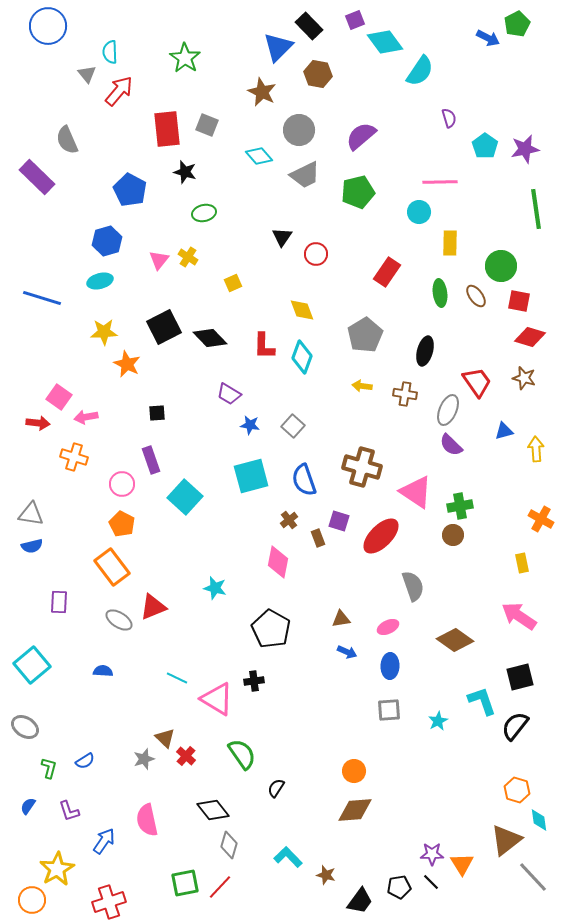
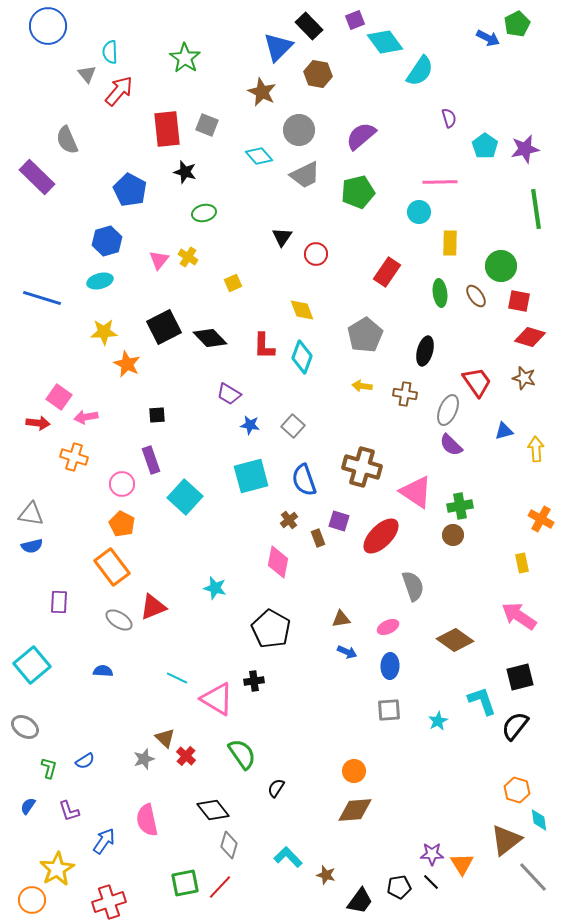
black square at (157, 413): moved 2 px down
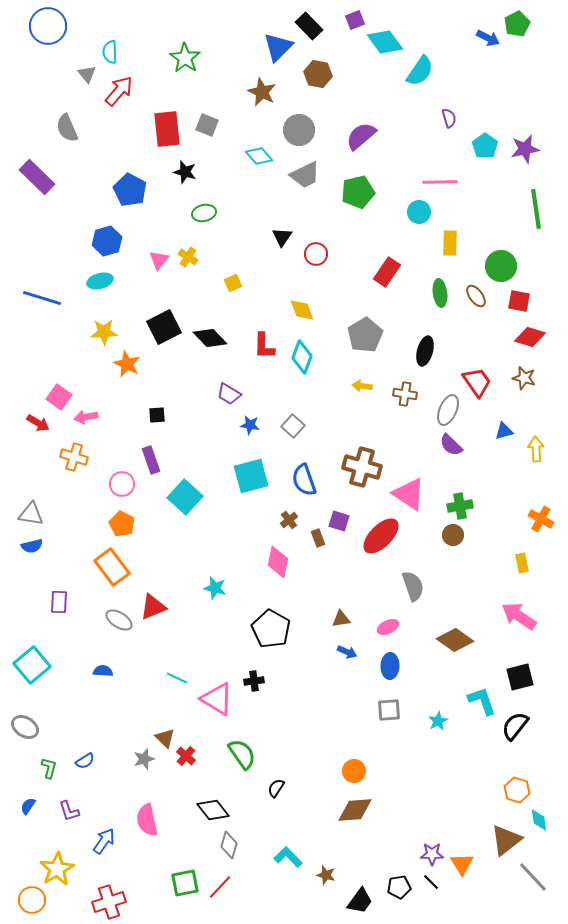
gray semicircle at (67, 140): moved 12 px up
red arrow at (38, 423): rotated 25 degrees clockwise
pink triangle at (416, 492): moved 7 px left, 2 px down
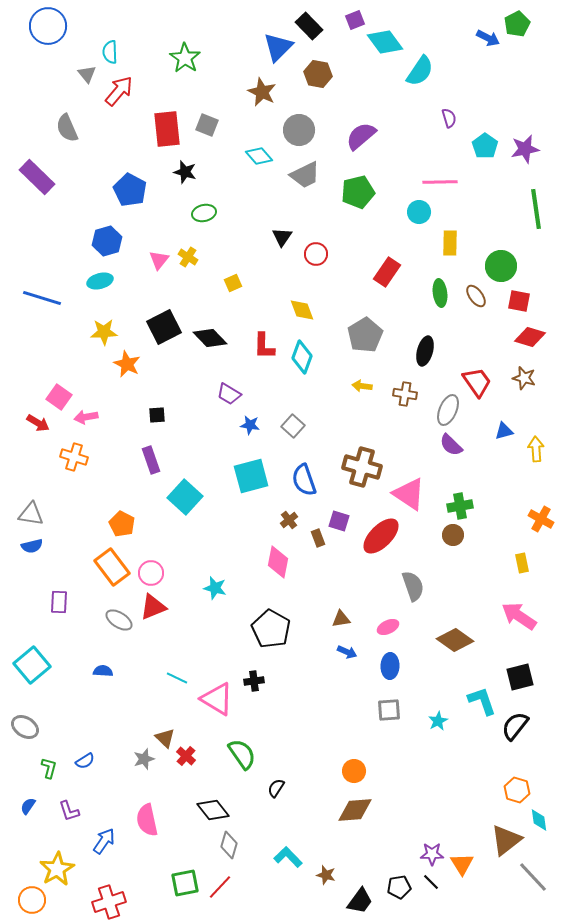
pink circle at (122, 484): moved 29 px right, 89 px down
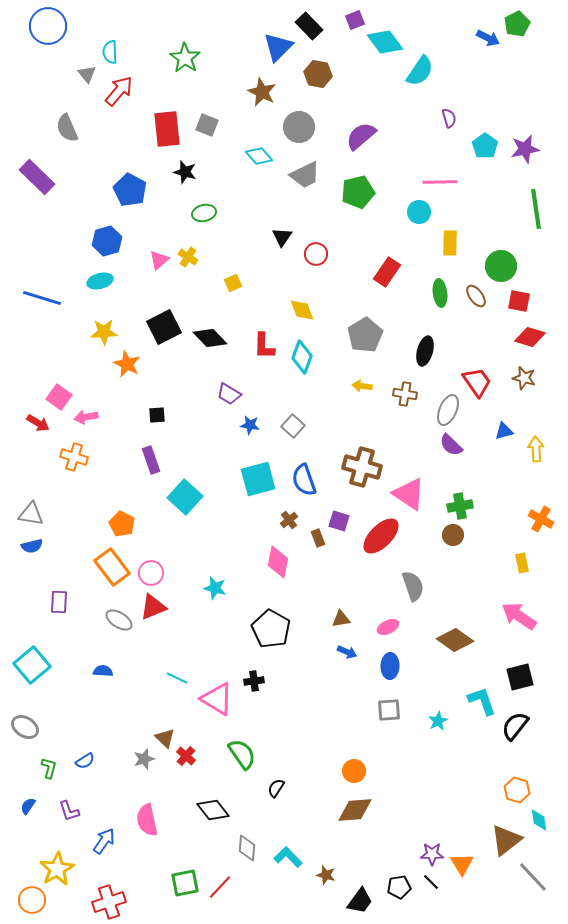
gray circle at (299, 130): moved 3 px up
pink triangle at (159, 260): rotated 10 degrees clockwise
cyan square at (251, 476): moved 7 px right, 3 px down
gray diamond at (229, 845): moved 18 px right, 3 px down; rotated 12 degrees counterclockwise
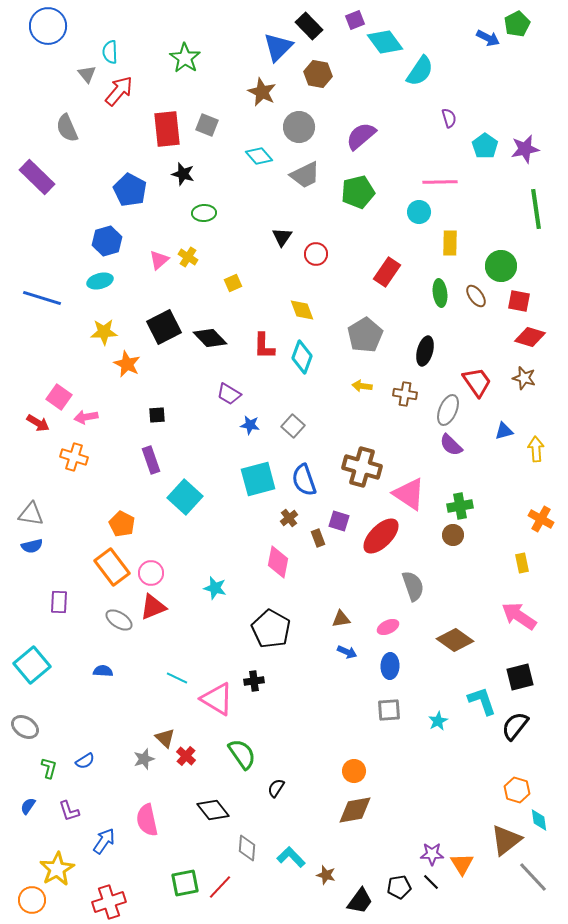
black star at (185, 172): moved 2 px left, 2 px down
green ellipse at (204, 213): rotated 10 degrees clockwise
brown cross at (289, 520): moved 2 px up
brown diamond at (355, 810): rotated 6 degrees counterclockwise
cyan L-shape at (288, 857): moved 3 px right
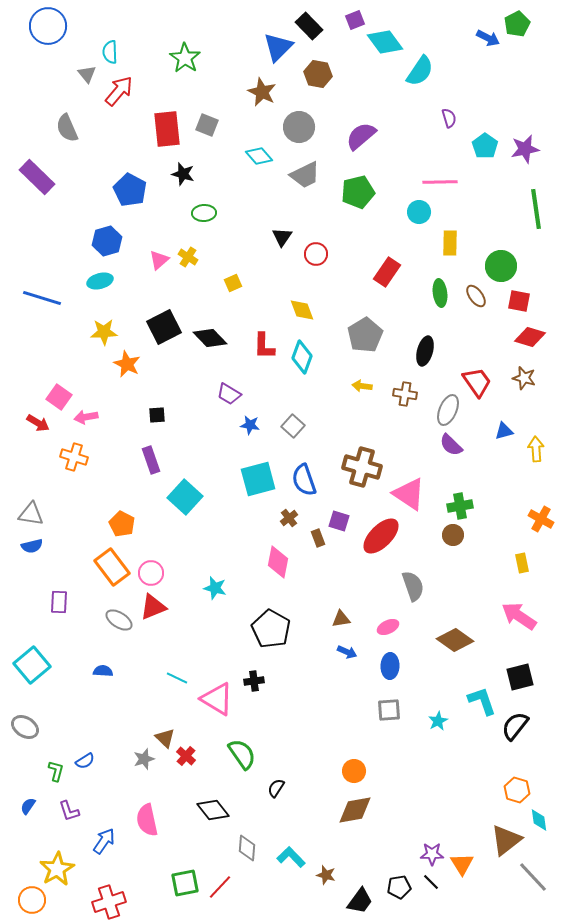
green L-shape at (49, 768): moved 7 px right, 3 px down
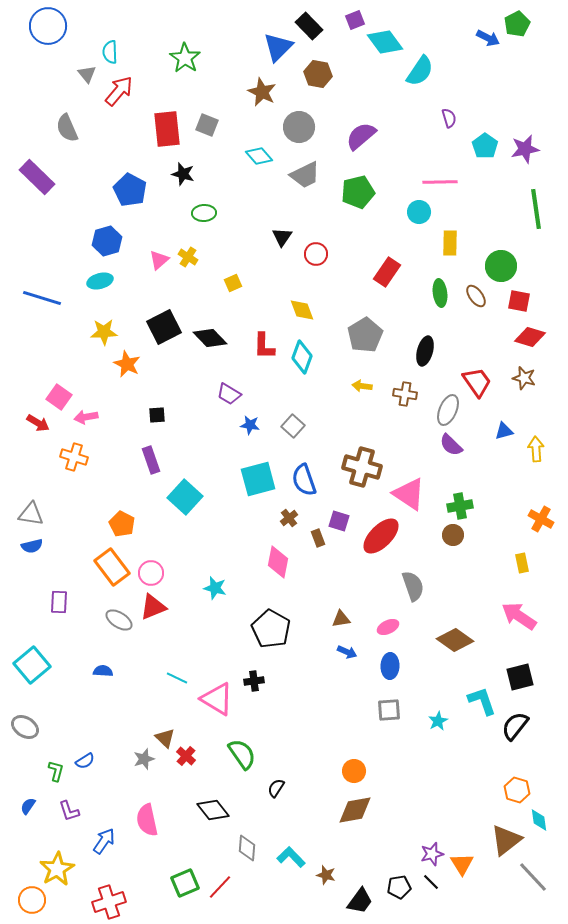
purple star at (432, 854): rotated 15 degrees counterclockwise
green square at (185, 883): rotated 12 degrees counterclockwise
